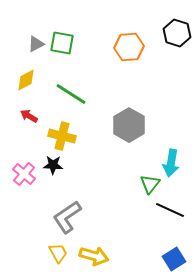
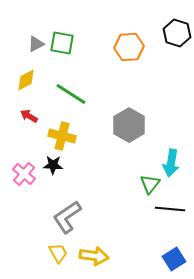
black line: moved 1 px up; rotated 20 degrees counterclockwise
yellow arrow: rotated 8 degrees counterclockwise
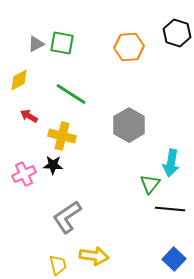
yellow diamond: moved 7 px left
pink cross: rotated 25 degrees clockwise
yellow trapezoid: moved 12 px down; rotated 15 degrees clockwise
blue square: rotated 15 degrees counterclockwise
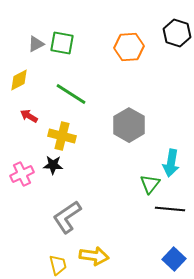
pink cross: moved 2 px left
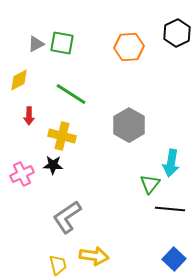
black hexagon: rotated 16 degrees clockwise
red arrow: rotated 120 degrees counterclockwise
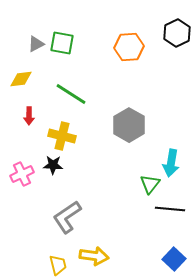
yellow diamond: moved 2 px right, 1 px up; rotated 20 degrees clockwise
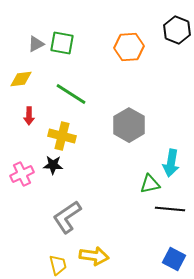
black hexagon: moved 3 px up; rotated 12 degrees counterclockwise
green triangle: rotated 40 degrees clockwise
blue square: rotated 15 degrees counterclockwise
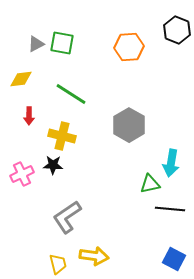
yellow trapezoid: moved 1 px up
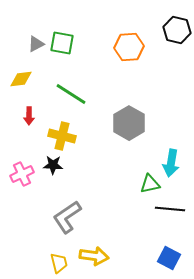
black hexagon: rotated 8 degrees counterclockwise
gray hexagon: moved 2 px up
blue square: moved 5 px left, 1 px up
yellow trapezoid: moved 1 px right, 1 px up
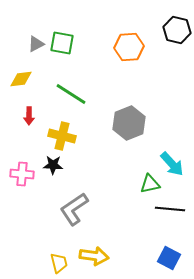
gray hexagon: rotated 8 degrees clockwise
cyan arrow: moved 1 px right, 1 px down; rotated 52 degrees counterclockwise
pink cross: rotated 30 degrees clockwise
gray L-shape: moved 7 px right, 8 px up
